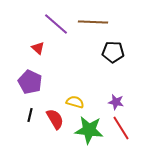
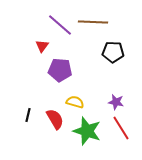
purple line: moved 4 px right, 1 px down
red triangle: moved 4 px right, 2 px up; rotated 24 degrees clockwise
purple pentagon: moved 30 px right, 12 px up; rotated 20 degrees counterclockwise
black line: moved 2 px left
green star: moved 2 px left, 1 px down; rotated 12 degrees clockwise
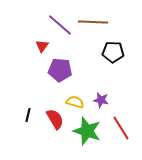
purple star: moved 15 px left, 2 px up
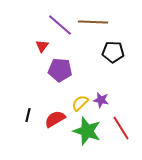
yellow semicircle: moved 5 px right, 1 px down; rotated 60 degrees counterclockwise
red semicircle: rotated 90 degrees counterclockwise
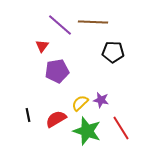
purple pentagon: moved 3 px left, 1 px down; rotated 15 degrees counterclockwise
black line: rotated 24 degrees counterclockwise
red semicircle: moved 1 px right
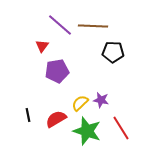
brown line: moved 4 px down
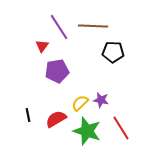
purple line: moved 1 px left, 2 px down; rotated 16 degrees clockwise
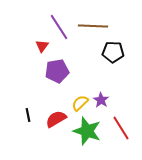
purple star: rotated 21 degrees clockwise
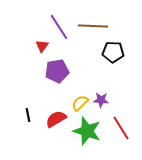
purple star: rotated 28 degrees counterclockwise
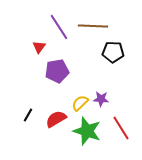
red triangle: moved 3 px left, 1 px down
purple star: moved 1 px up
black line: rotated 40 degrees clockwise
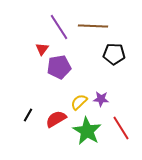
red triangle: moved 3 px right, 2 px down
black pentagon: moved 1 px right, 2 px down
purple pentagon: moved 2 px right, 4 px up
yellow semicircle: moved 1 px left, 1 px up
green star: rotated 12 degrees clockwise
